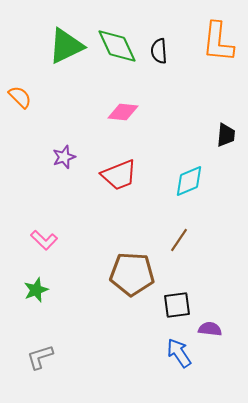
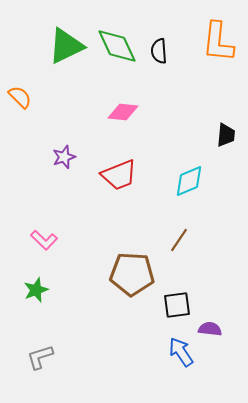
blue arrow: moved 2 px right, 1 px up
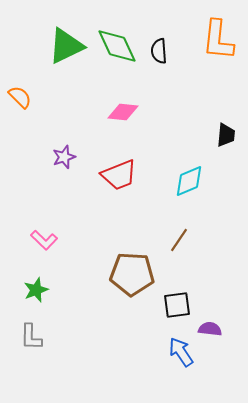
orange L-shape: moved 2 px up
gray L-shape: moved 9 px left, 20 px up; rotated 72 degrees counterclockwise
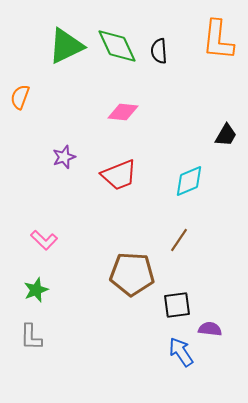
orange semicircle: rotated 115 degrees counterclockwise
black trapezoid: rotated 25 degrees clockwise
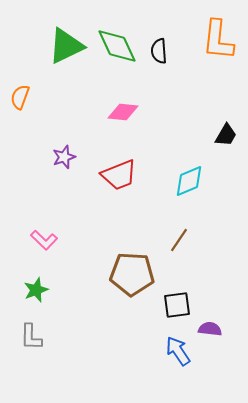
blue arrow: moved 3 px left, 1 px up
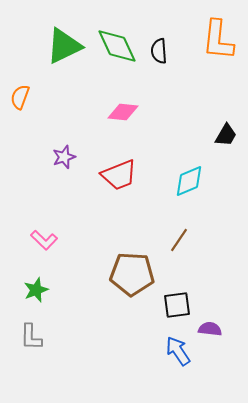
green triangle: moved 2 px left
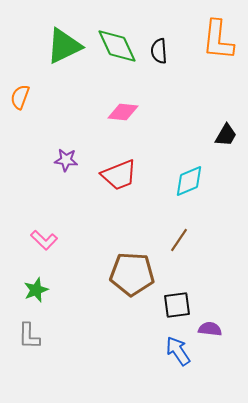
purple star: moved 2 px right, 3 px down; rotated 25 degrees clockwise
gray L-shape: moved 2 px left, 1 px up
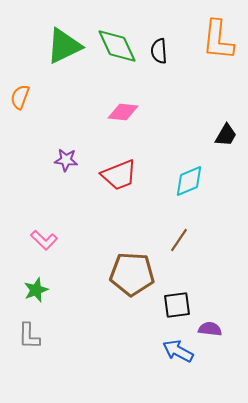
blue arrow: rotated 28 degrees counterclockwise
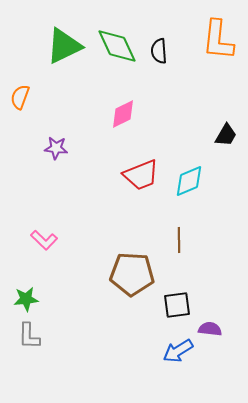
pink diamond: moved 2 px down; rotated 32 degrees counterclockwise
purple star: moved 10 px left, 12 px up
red trapezoid: moved 22 px right
brown line: rotated 35 degrees counterclockwise
green star: moved 10 px left, 9 px down; rotated 15 degrees clockwise
blue arrow: rotated 60 degrees counterclockwise
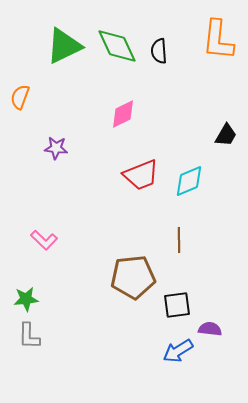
brown pentagon: moved 1 px right, 3 px down; rotated 9 degrees counterclockwise
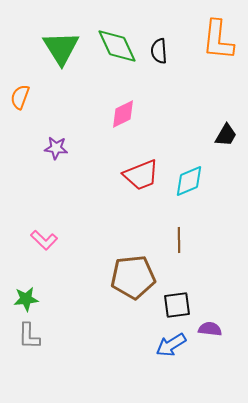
green triangle: moved 3 px left, 2 px down; rotated 36 degrees counterclockwise
blue arrow: moved 7 px left, 6 px up
